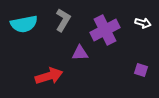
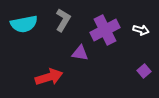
white arrow: moved 2 px left, 7 px down
purple triangle: rotated 12 degrees clockwise
purple square: moved 3 px right, 1 px down; rotated 32 degrees clockwise
red arrow: moved 1 px down
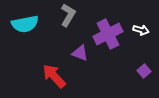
gray L-shape: moved 5 px right, 5 px up
cyan semicircle: moved 1 px right
purple cross: moved 3 px right, 4 px down
purple triangle: rotated 12 degrees clockwise
red arrow: moved 5 px right, 1 px up; rotated 116 degrees counterclockwise
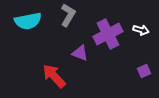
cyan semicircle: moved 3 px right, 3 px up
purple square: rotated 16 degrees clockwise
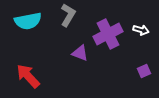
red arrow: moved 26 px left
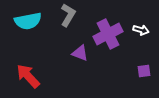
purple square: rotated 16 degrees clockwise
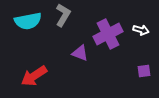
gray L-shape: moved 5 px left
red arrow: moved 6 px right; rotated 80 degrees counterclockwise
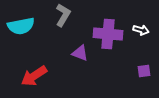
cyan semicircle: moved 7 px left, 5 px down
purple cross: rotated 32 degrees clockwise
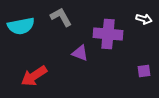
gray L-shape: moved 2 px left, 2 px down; rotated 60 degrees counterclockwise
white arrow: moved 3 px right, 11 px up
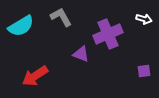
cyan semicircle: rotated 20 degrees counterclockwise
purple cross: rotated 28 degrees counterclockwise
purple triangle: moved 1 px right, 1 px down
red arrow: moved 1 px right
